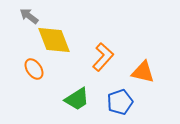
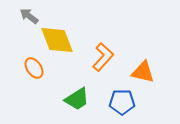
yellow diamond: moved 3 px right
orange ellipse: moved 1 px up
blue pentagon: moved 2 px right; rotated 20 degrees clockwise
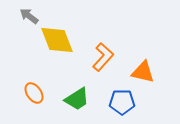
orange ellipse: moved 25 px down
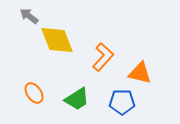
orange triangle: moved 3 px left, 1 px down
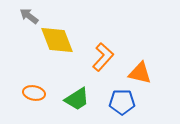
orange ellipse: rotated 45 degrees counterclockwise
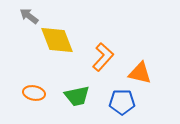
green trapezoid: moved 3 px up; rotated 20 degrees clockwise
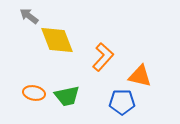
orange triangle: moved 3 px down
green trapezoid: moved 10 px left
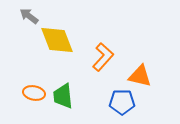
green trapezoid: moved 4 px left; rotated 96 degrees clockwise
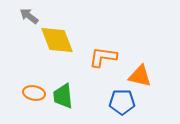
orange L-shape: rotated 124 degrees counterclockwise
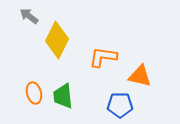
yellow diamond: rotated 48 degrees clockwise
orange ellipse: rotated 65 degrees clockwise
blue pentagon: moved 2 px left, 3 px down
